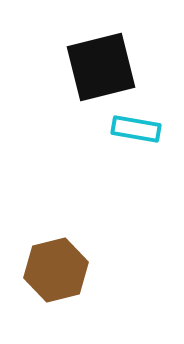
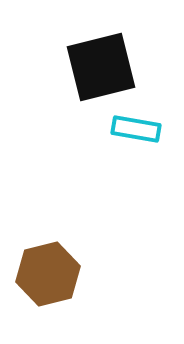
brown hexagon: moved 8 px left, 4 px down
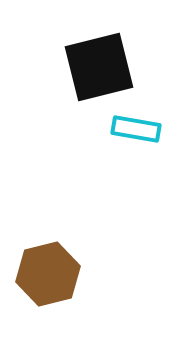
black square: moved 2 px left
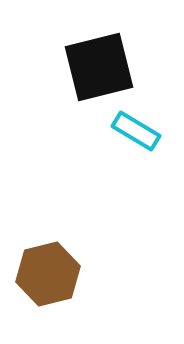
cyan rectangle: moved 2 px down; rotated 21 degrees clockwise
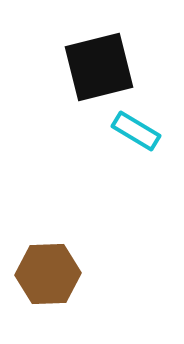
brown hexagon: rotated 12 degrees clockwise
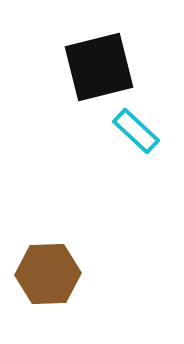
cyan rectangle: rotated 12 degrees clockwise
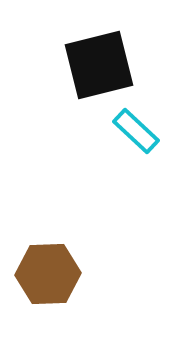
black square: moved 2 px up
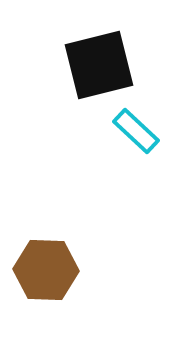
brown hexagon: moved 2 px left, 4 px up; rotated 4 degrees clockwise
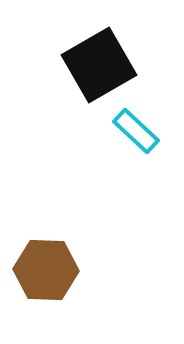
black square: rotated 16 degrees counterclockwise
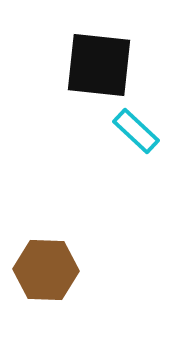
black square: rotated 36 degrees clockwise
